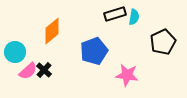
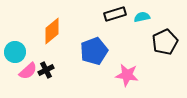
cyan semicircle: moved 8 px right; rotated 112 degrees counterclockwise
black pentagon: moved 2 px right
black cross: moved 2 px right; rotated 21 degrees clockwise
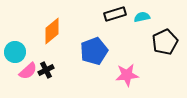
pink star: rotated 15 degrees counterclockwise
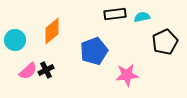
black rectangle: rotated 10 degrees clockwise
cyan circle: moved 12 px up
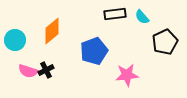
cyan semicircle: rotated 119 degrees counterclockwise
pink semicircle: rotated 60 degrees clockwise
